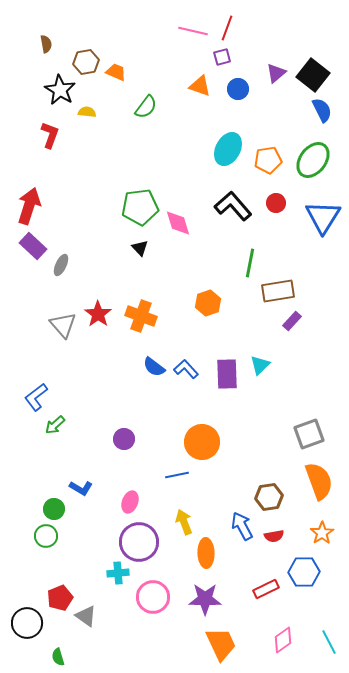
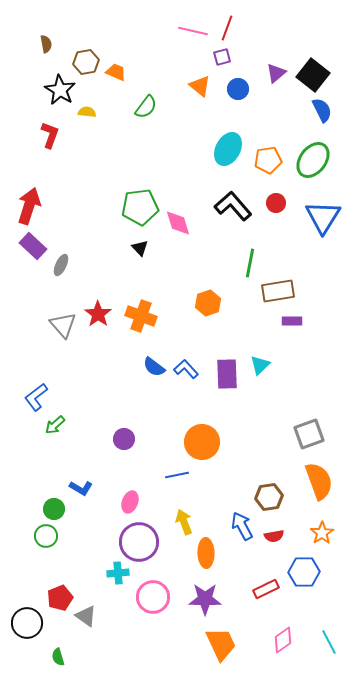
orange triangle at (200, 86): rotated 20 degrees clockwise
purple rectangle at (292, 321): rotated 48 degrees clockwise
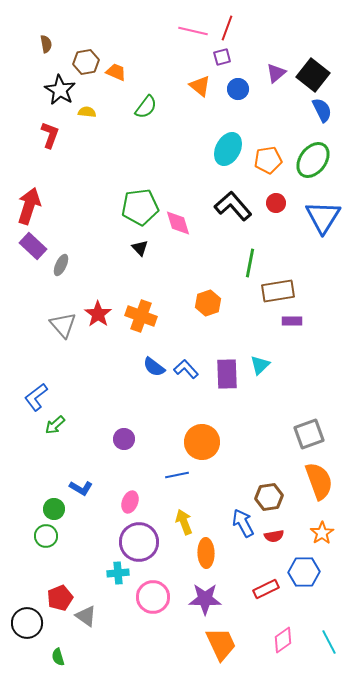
blue arrow at (242, 526): moved 1 px right, 3 px up
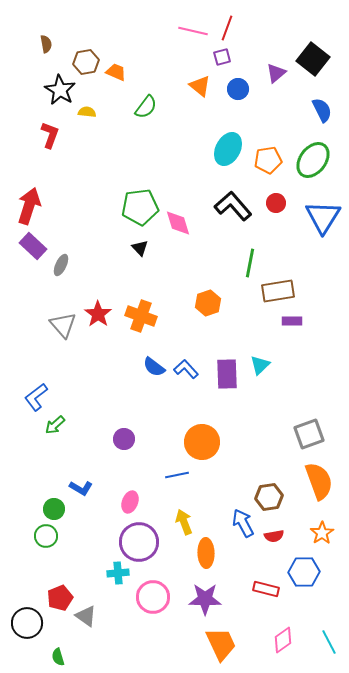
black square at (313, 75): moved 16 px up
red rectangle at (266, 589): rotated 40 degrees clockwise
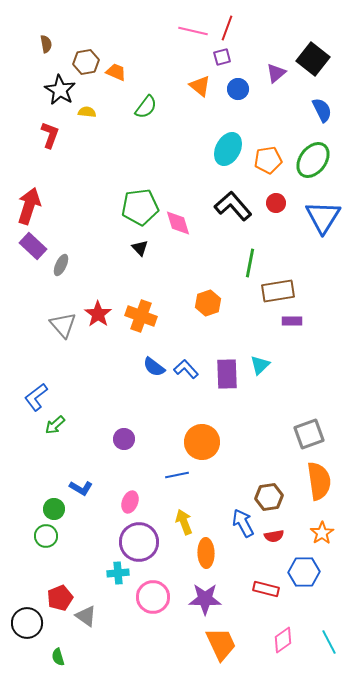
orange semicircle at (319, 481): rotated 12 degrees clockwise
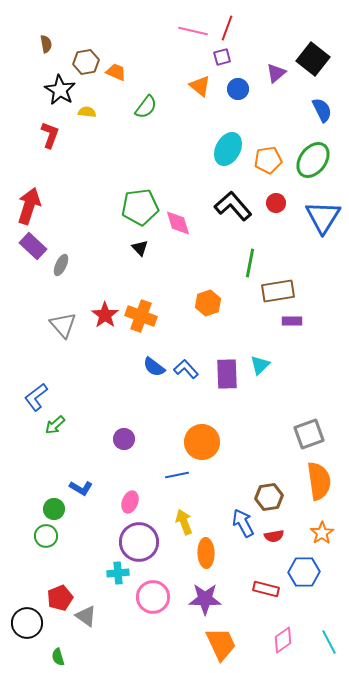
red star at (98, 314): moved 7 px right, 1 px down
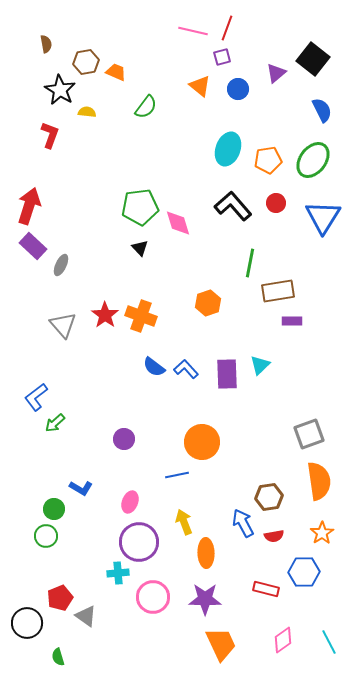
cyan ellipse at (228, 149): rotated 8 degrees counterclockwise
green arrow at (55, 425): moved 2 px up
